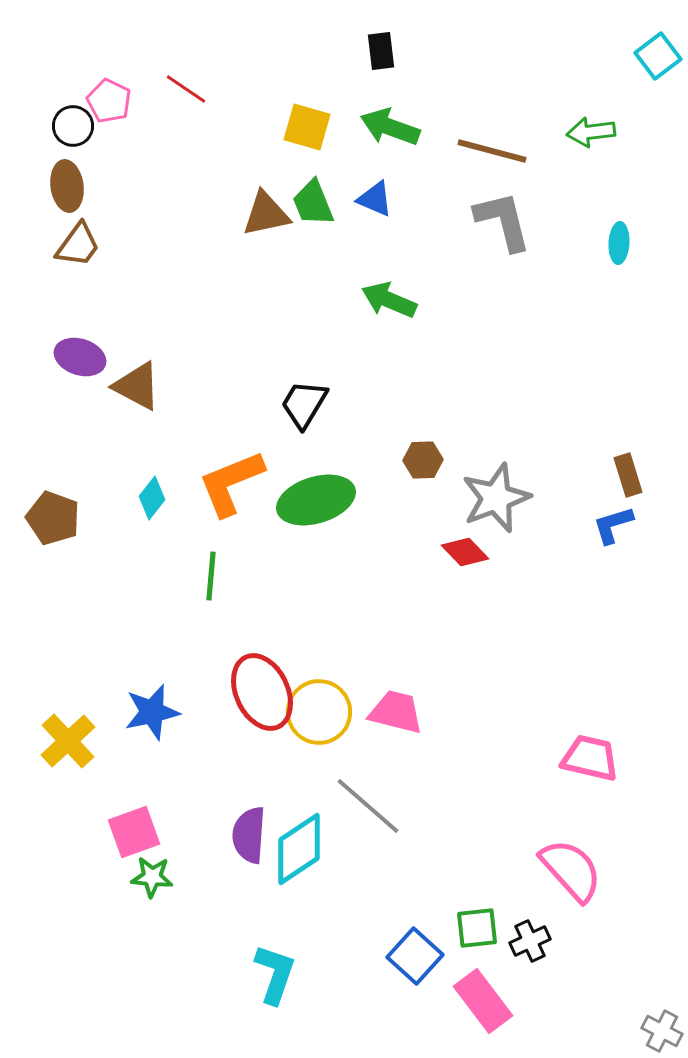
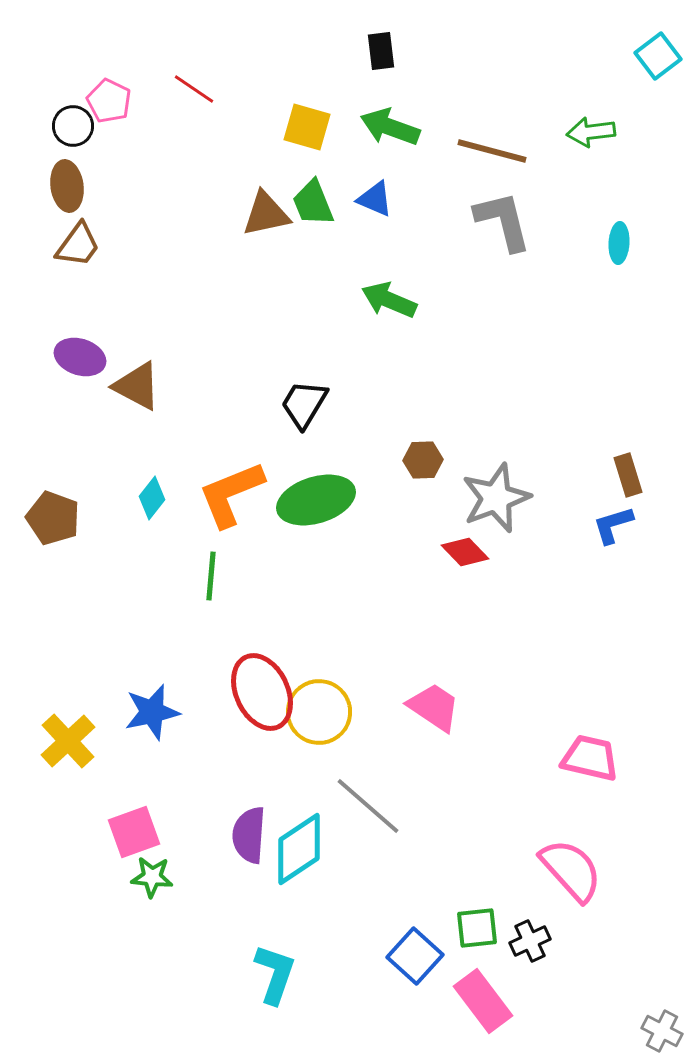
red line at (186, 89): moved 8 px right
orange L-shape at (231, 483): moved 11 px down
pink trapezoid at (396, 712): moved 38 px right, 5 px up; rotated 20 degrees clockwise
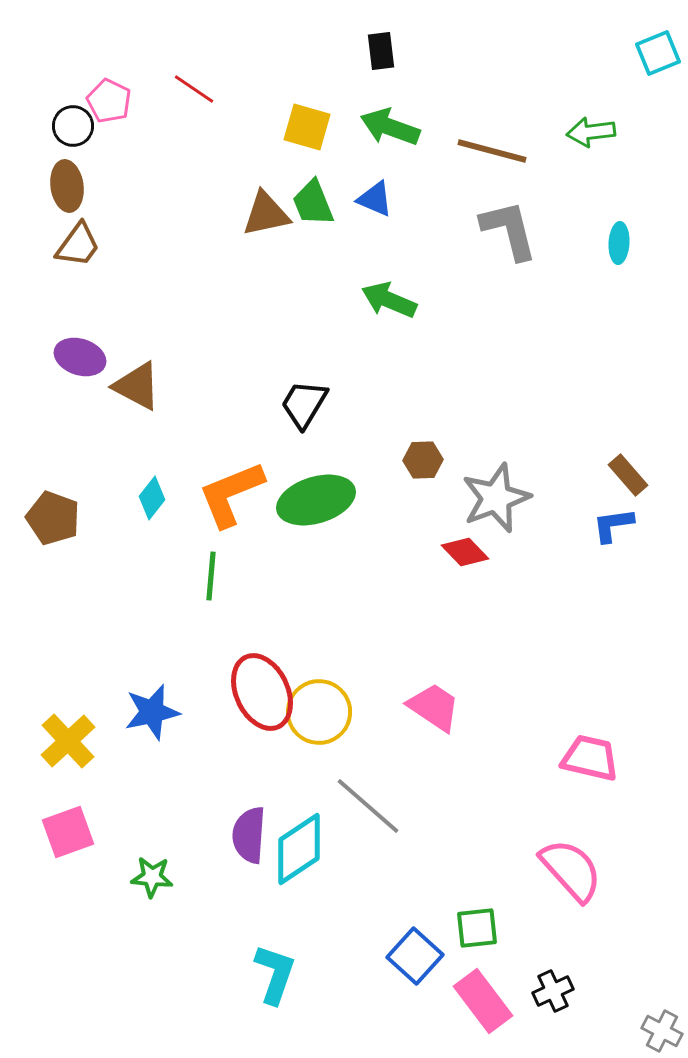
cyan square at (658, 56): moved 3 px up; rotated 15 degrees clockwise
gray L-shape at (503, 221): moved 6 px right, 9 px down
brown rectangle at (628, 475): rotated 24 degrees counterclockwise
blue L-shape at (613, 525): rotated 9 degrees clockwise
pink square at (134, 832): moved 66 px left
black cross at (530, 941): moved 23 px right, 50 px down
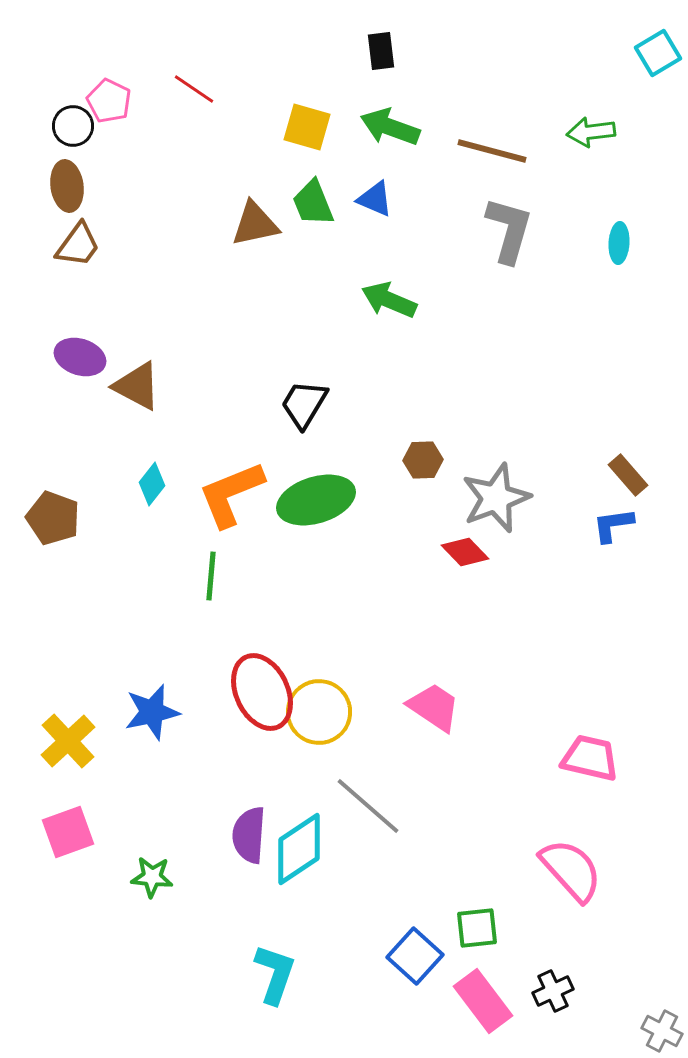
cyan square at (658, 53): rotated 9 degrees counterclockwise
brown triangle at (266, 214): moved 11 px left, 10 px down
gray L-shape at (509, 230): rotated 30 degrees clockwise
cyan diamond at (152, 498): moved 14 px up
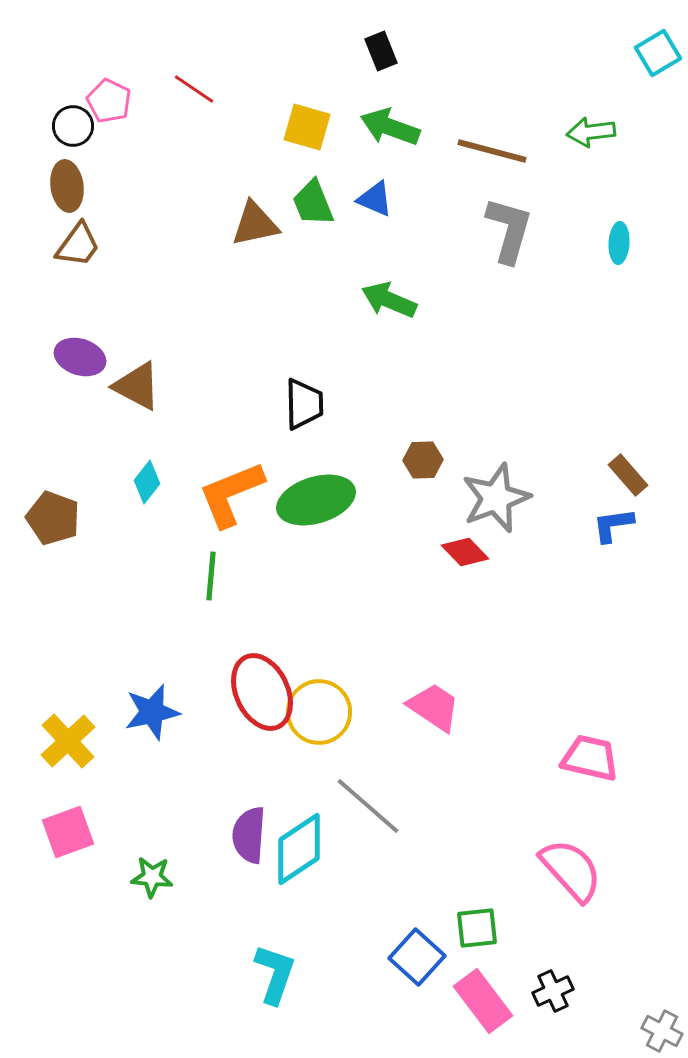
black rectangle at (381, 51): rotated 15 degrees counterclockwise
black trapezoid at (304, 404): rotated 148 degrees clockwise
cyan diamond at (152, 484): moved 5 px left, 2 px up
blue square at (415, 956): moved 2 px right, 1 px down
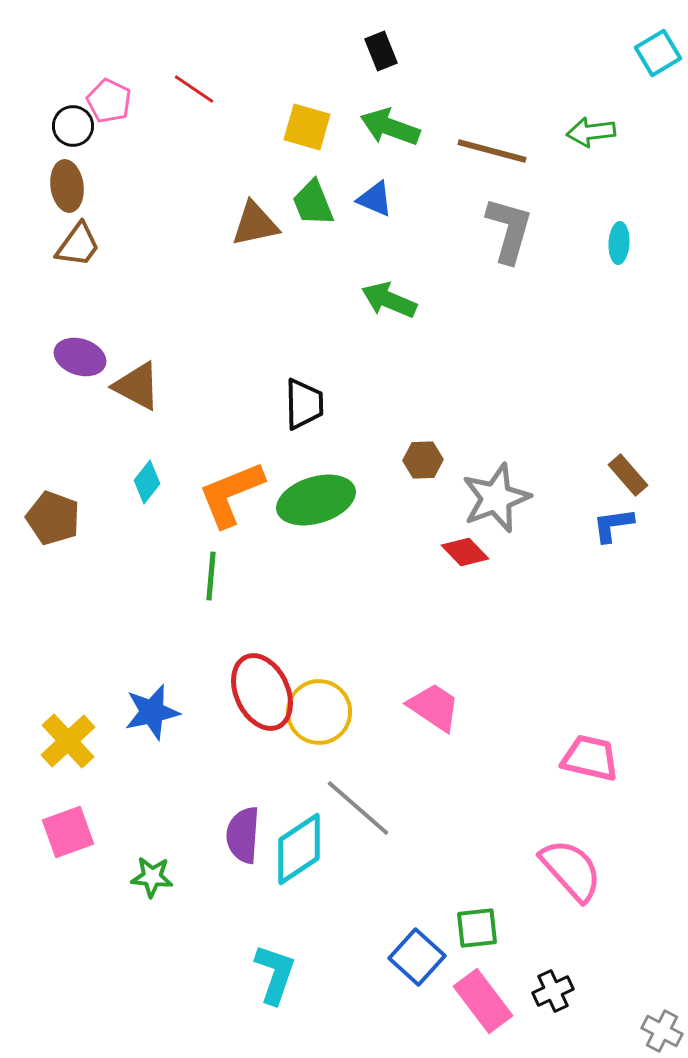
gray line at (368, 806): moved 10 px left, 2 px down
purple semicircle at (249, 835): moved 6 px left
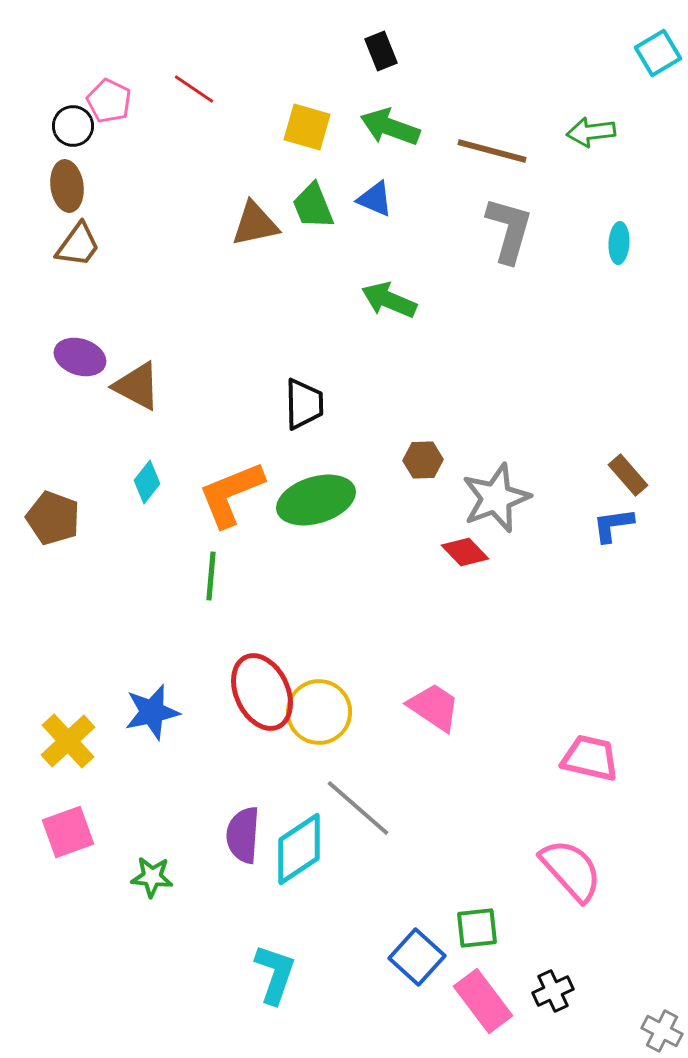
green trapezoid at (313, 203): moved 3 px down
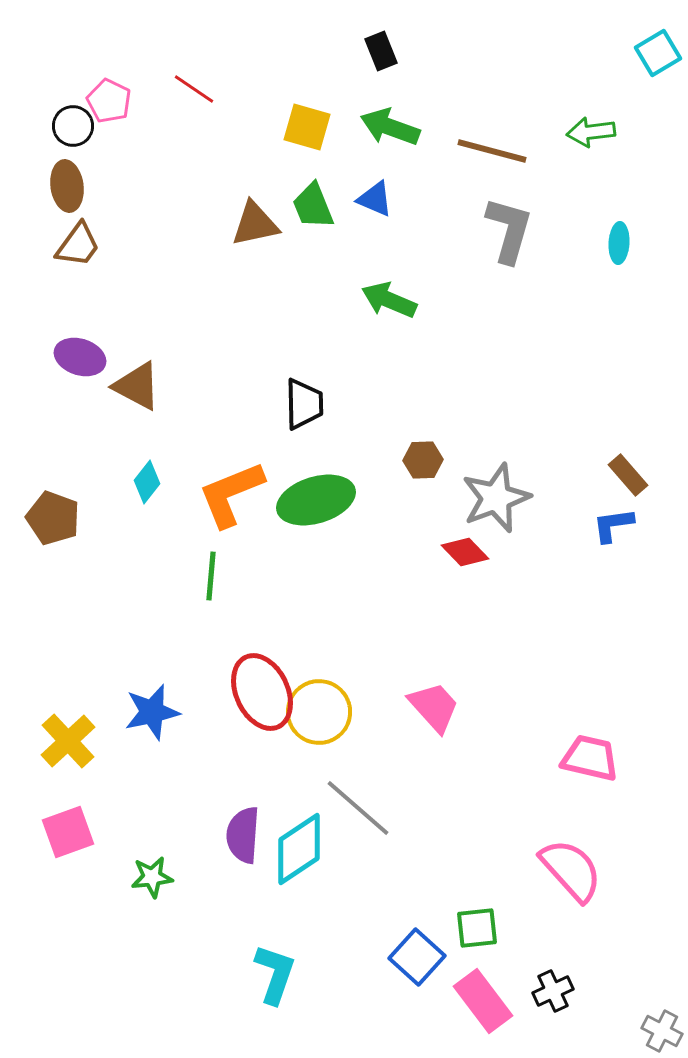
pink trapezoid at (434, 707): rotated 14 degrees clockwise
green star at (152, 877): rotated 12 degrees counterclockwise
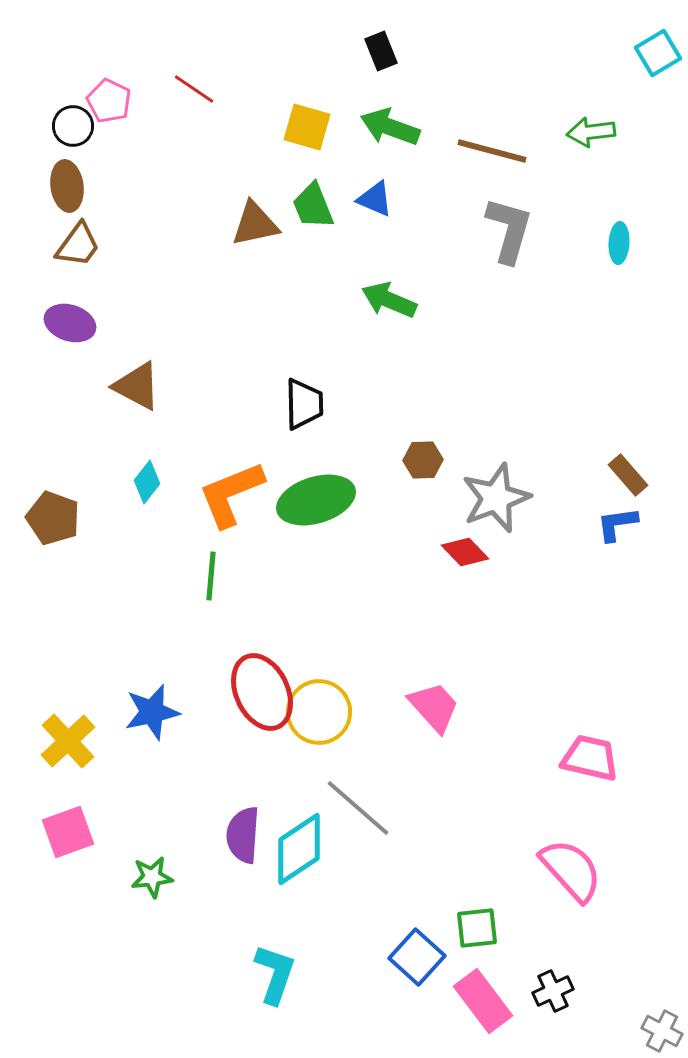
purple ellipse at (80, 357): moved 10 px left, 34 px up
blue L-shape at (613, 525): moved 4 px right, 1 px up
